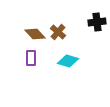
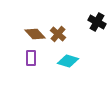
black cross: rotated 36 degrees clockwise
brown cross: moved 2 px down
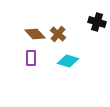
black cross: rotated 12 degrees counterclockwise
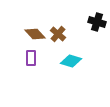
cyan diamond: moved 3 px right
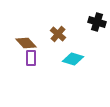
brown diamond: moved 9 px left, 9 px down
cyan diamond: moved 2 px right, 2 px up
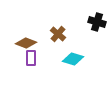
brown diamond: rotated 25 degrees counterclockwise
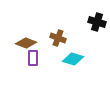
brown cross: moved 4 px down; rotated 21 degrees counterclockwise
purple rectangle: moved 2 px right
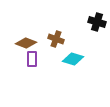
brown cross: moved 2 px left, 1 px down
purple rectangle: moved 1 px left, 1 px down
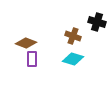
brown cross: moved 17 px right, 3 px up
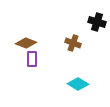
brown cross: moved 7 px down
cyan diamond: moved 5 px right, 25 px down; rotated 15 degrees clockwise
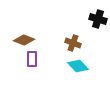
black cross: moved 1 px right, 3 px up
brown diamond: moved 2 px left, 3 px up
cyan diamond: moved 18 px up; rotated 15 degrees clockwise
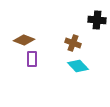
black cross: moved 1 px left, 1 px down; rotated 12 degrees counterclockwise
